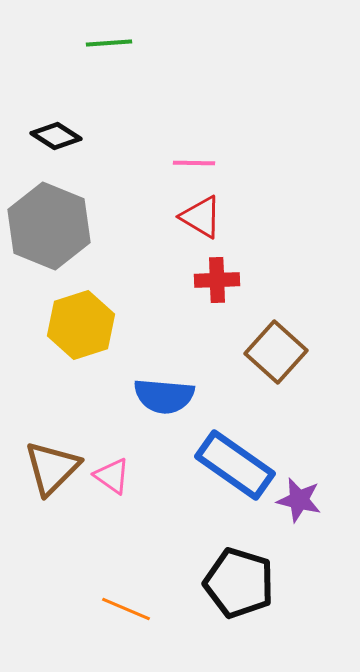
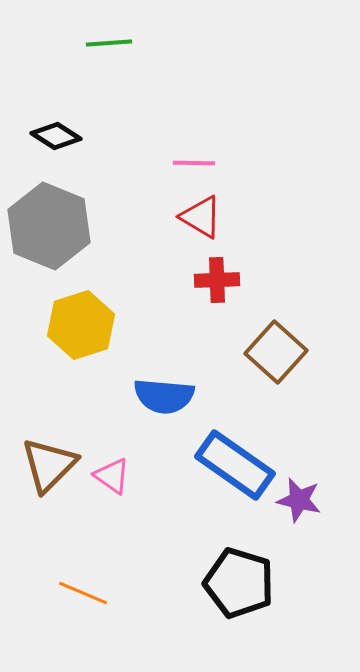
brown triangle: moved 3 px left, 3 px up
orange line: moved 43 px left, 16 px up
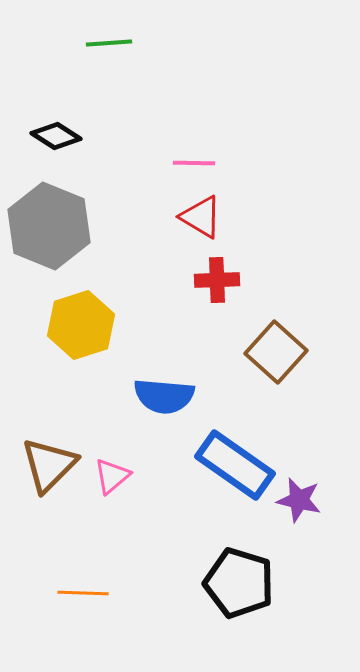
pink triangle: rotated 45 degrees clockwise
orange line: rotated 21 degrees counterclockwise
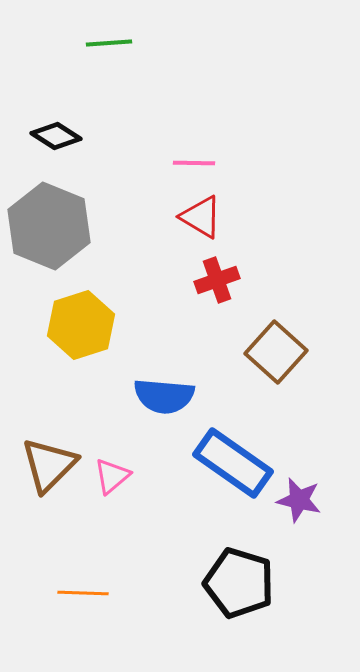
red cross: rotated 18 degrees counterclockwise
blue rectangle: moved 2 px left, 2 px up
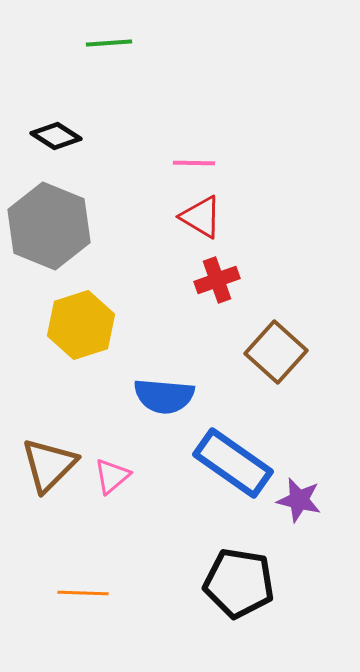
black pentagon: rotated 8 degrees counterclockwise
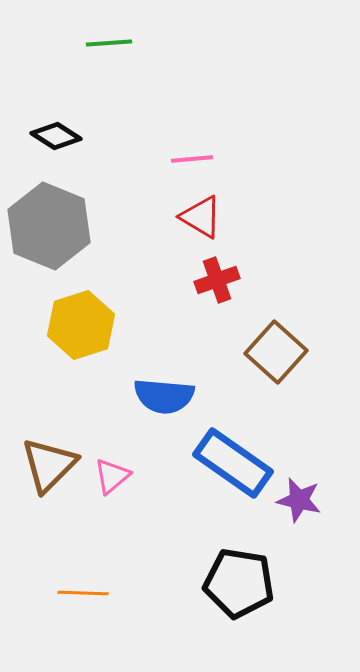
pink line: moved 2 px left, 4 px up; rotated 6 degrees counterclockwise
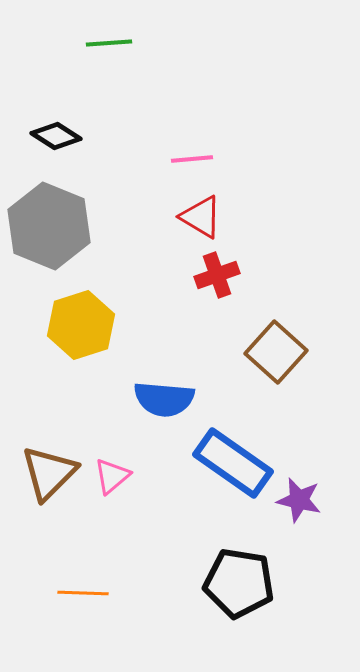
red cross: moved 5 px up
blue semicircle: moved 3 px down
brown triangle: moved 8 px down
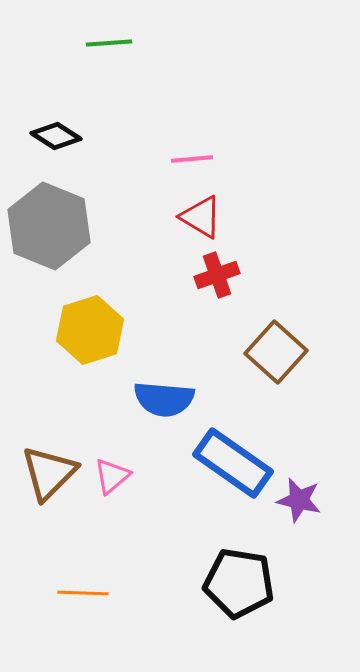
yellow hexagon: moved 9 px right, 5 px down
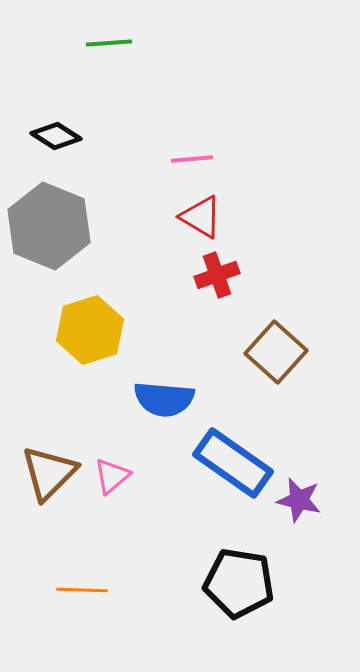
orange line: moved 1 px left, 3 px up
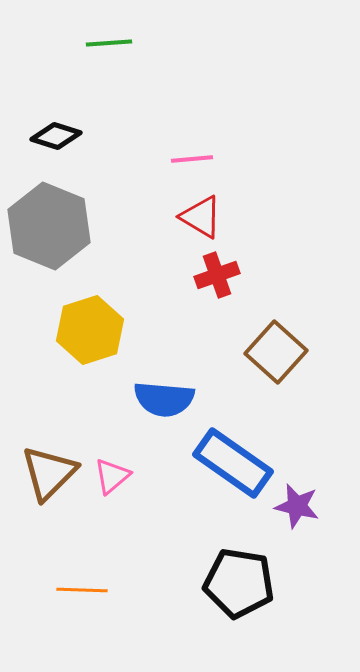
black diamond: rotated 15 degrees counterclockwise
purple star: moved 2 px left, 6 px down
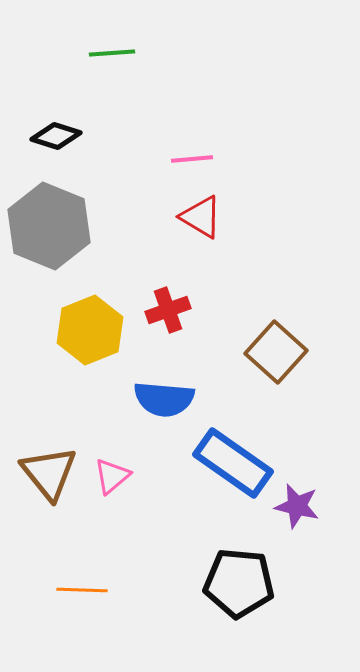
green line: moved 3 px right, 10 px down
red cross: moved 49 px left, 35 px down
yellow hexagon: rotated 4 degrees counterclockwise
brown triangle: rotated 24 degrees counterclockwise
black pentagon: rotated 4 degrees counterclockwise
